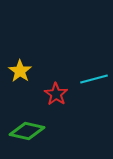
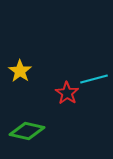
red star: moved 11 px right, 1 px up
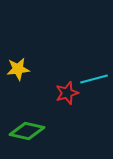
yellow star: moved 2 px left, 2 px up; rotated 30 degrees clockwise
red star: rotated 20 degrees clockwise
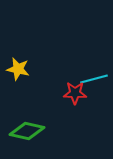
yellow star: rotated 20 degrees clockwise
red star: moved 8 px right; rotated 20 degrees clockwise
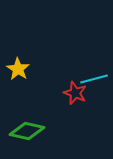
yellow star: rotated 20 degrees clockwise
red star: rotated 20 degrees clockwise
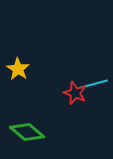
cyan line: moved 5 px down
green diamond: moved 1 px down; rotated 28 degrees clockwise
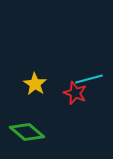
yellow star: moved 17 px right, 15 px down
cyan line: moved 5 px left, 5 px up
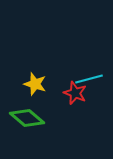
yellow star: rotated 15 degrees counterclockwise
green diamond: moved 14 px up
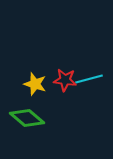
red star: moved 10 px left, 13 px up; rotated 15 degrees counterclockwise
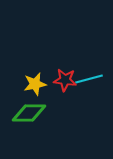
yellow star: rotated 30 degrees counterclockwise
green diamond: moved 2 px right, 5 px up; rotated 40 degrees counterclockwise
